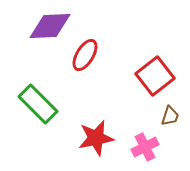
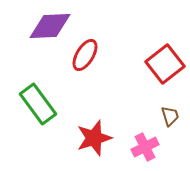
red square: moved 10 px right, 12 px up
green rectangle: rotated 9 degrees clockwise
brown trapezoid: rotated 35 degrees counterclockwise
red star: moved 2 px left; rotated 6 degrees counterclockwise
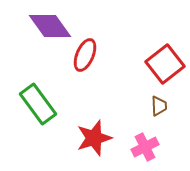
purple diamond: rotated 57 degrees clockwise
red ellipse: rotated 8 degrees counterclockwise
brown trapezoid: moved 11 px left, 10 px up; rotated 15 degrees clockwise
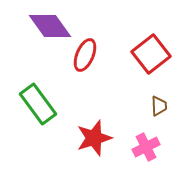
red square: moved 14 px left, 10 px up
pink cross: moved 1 px right
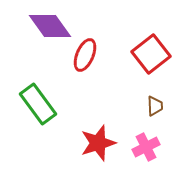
brown trapezoid: moved 4 px left
red star: moved 4 px right, 5 px down
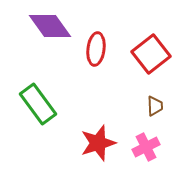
red ellipse: moved 11 px right, 6 px up; rotated 16 degrees counterclockwise
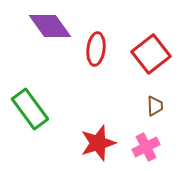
green rectangle: moved 8 px left, 5 px down
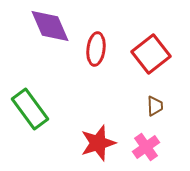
purple diamond: rotated 12 degrees clockwise
pink cross: rotated 8 degrees counterclockwise
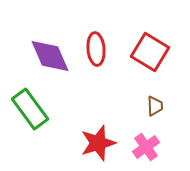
purple diamond: moved 30 px down
red ellipse: rotated 12 degrees counterclockwise
red square: moved 1 px left, 2 px up; rotated 21 degrees counterclockwise
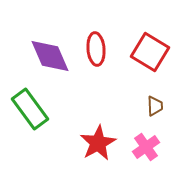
red star: rotated 12 degrees counterclockwise
